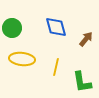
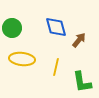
brown arrow: moved 7 px left, 1 px down
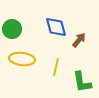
green circle: moved 1 px down
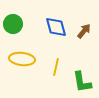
green circle: moved 1 px right, 5 px up
brown arrow: moved 5 px right, 9 px up
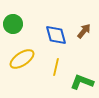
blue diamond: moved 8 px down
yellow ellipse: rotated 40 degrees counterclockwise
green L-shape: rotated 120 degrees clockwise
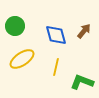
green circle: moved 2 px right, 2 px down
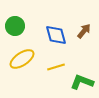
yellow line: rotated 60 degrees clockwise
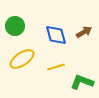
brown arrow: moved 1 px down; rotated 21 degrees clockwise
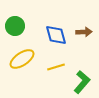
brown arrow: rotated 28 degrees clockwise
green L-shape: rotated 110 degrees clockwise
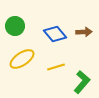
blue diamond: moved 1 px left, 1 px up; rotated 25 degrees counterclockwise
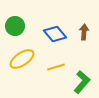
brown arrow: rotated 84 degrees counterclockwise
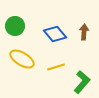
yellow ellipse: rotated 65 degrees clockwise
